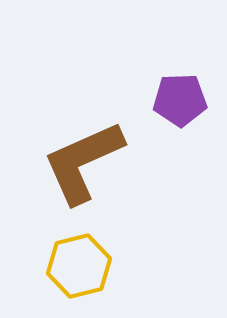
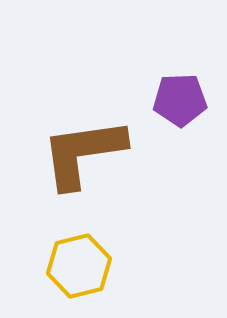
brown L-shape: moved 9 px up; rotated 16 degrees clockwise
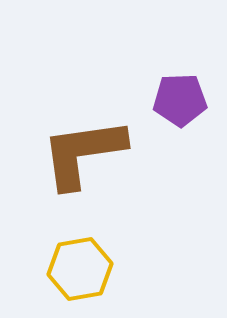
yellow hexagon: moved 1 px right, 3 px down; rotated 4 degrees clockwise
